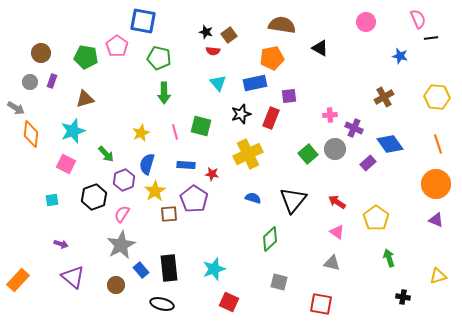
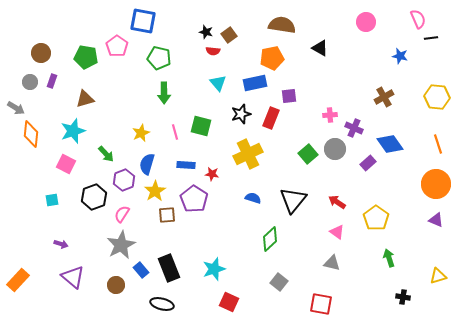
brown square at (169, 214): moved 2 px left, 1 px down
black rectangle at (169, 268): rotated 16 degrees counterclockwise
gray square at (279, 282): rotated 24 degrees clockwise
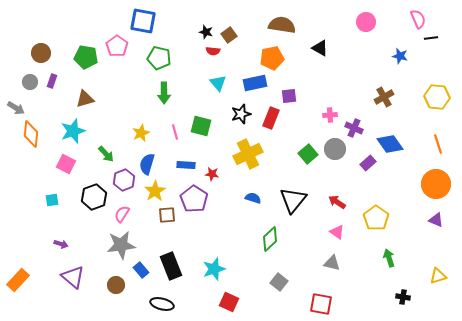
gray star at (121, 245): rotated 20 degrees clockwise
black rectangle at (169, 268): moved 2 px right, 2 px up
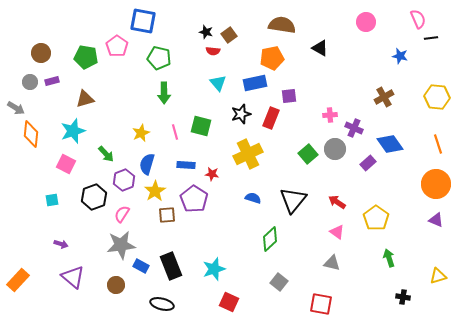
purple rectangle at (52, 81): rotated 56 degrees clockwise
blue rectangle at (141, 270): moved 4 px up; rotated 21 degrees counterclockwise
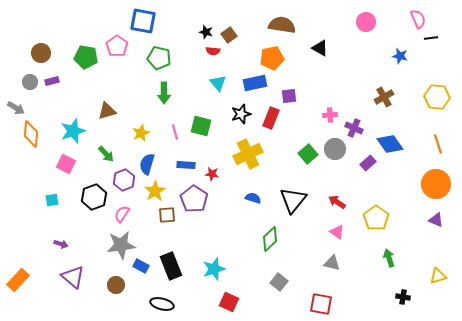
brown triangle at (85, 99): moved 22 px right, 12 px down
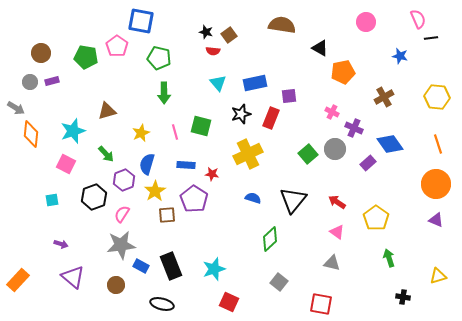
blue square at (143, 21): moved 2 px left
orange pentagon at (272, 58): moved 71 px right, 14 px down
pink cross at (330, 115): moved 2 px right, 3 px up; rotated 32 degrees clockwise
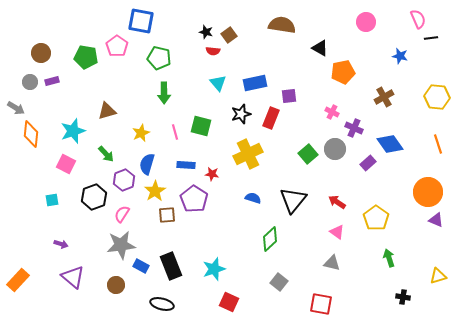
orange circle at (436, 184): moved 8 px left, 8 px down
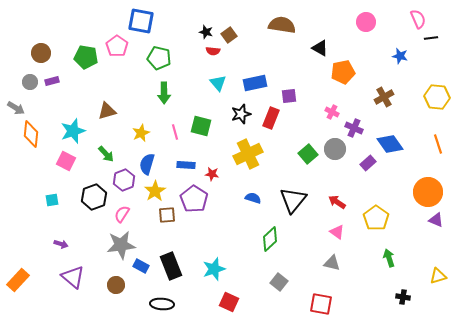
pink square at (66, 164): moved 3 px up
black ellipse at (162, 304): rotated 10 degrees counterclockwise
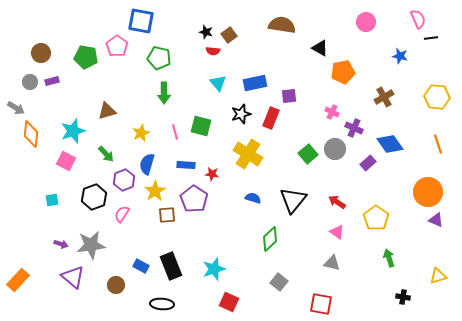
yellow cross at (248, 154): rotated 32 degrees counterclockwise
gray star at (121, 245): moved 30 px left
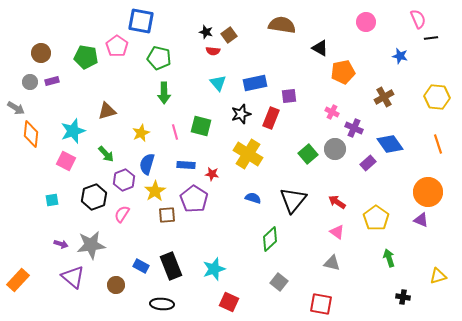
purple triangle at (436, 220): moved 15 px left
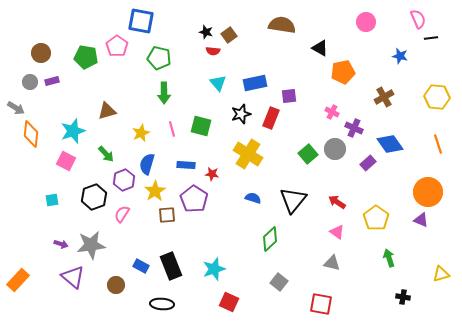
pink line at (175, 132): moved 3 px left, 3 px up
yellow triangle at (438, 276): moved 3 px right, 2 px up
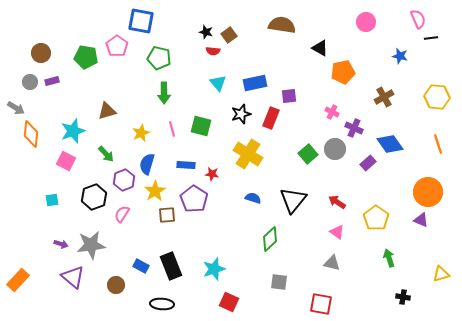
gray square at (279, 282): rotated 30 degrees counterclockwise
